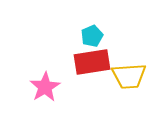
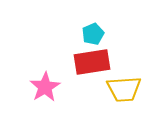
cyan pentagon: moved 1 px right, 2 px up
yellow trapezoid: moved 5 px left, 13 px down
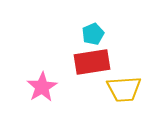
pink star: moved 3 px left
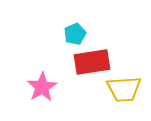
cyan pentagon: moved 18 px left
